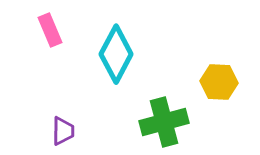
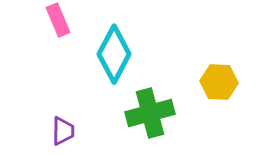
pink rectangle: moved 8 px right, 10 px up
cyan diamond: moved 2 px left
green cross: moved 14 px left, 9 px up
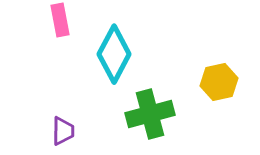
pink rectangle: moved 2 px right; rotated 12 degrees clockwise
yellow hexagon: rotated 15 degrees counterclockwise
green cross: moved 1 px down
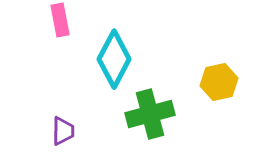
cyan diamond: moved 5 px down
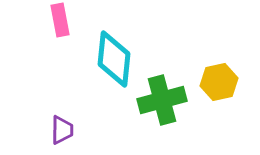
cyan diamond: rotated 22 degrees counterclockwise
green cross: moved 12 px right, 14 px up
purple trapezoid: moved 1 px left, 1 px up
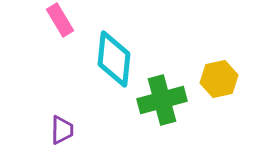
pink rectangle: rotated 20 degrees counterclockwise
yellow hexagon: moved 3 px up
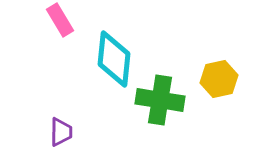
green cross: moved 2 px left; rotated 24 degrees clockwise
purple trapezoid: moved 1 px left, 2 px down
